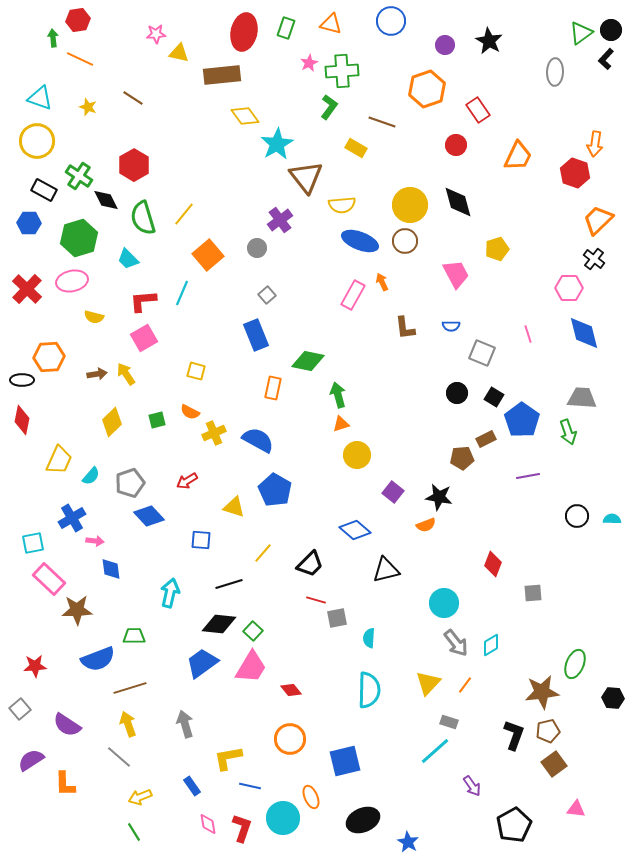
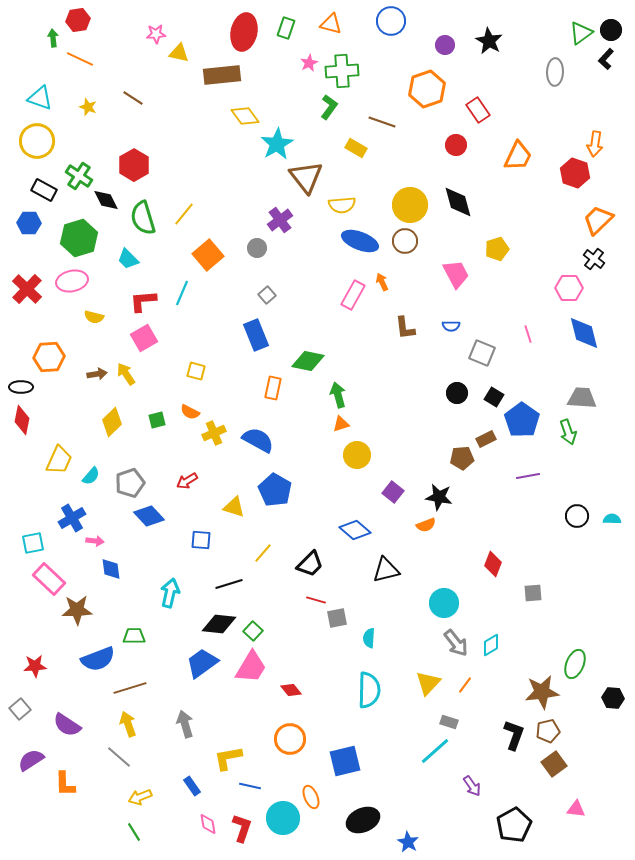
black ellipse at (22, 380): moved 1 px left, 7 px down
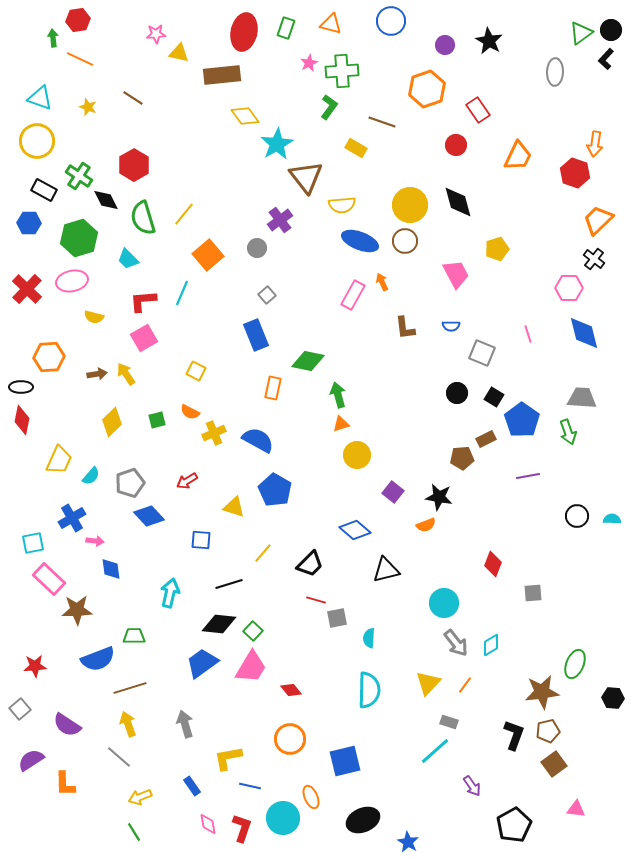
yellow square at (196, 371): rotated 12 degrees clockwise
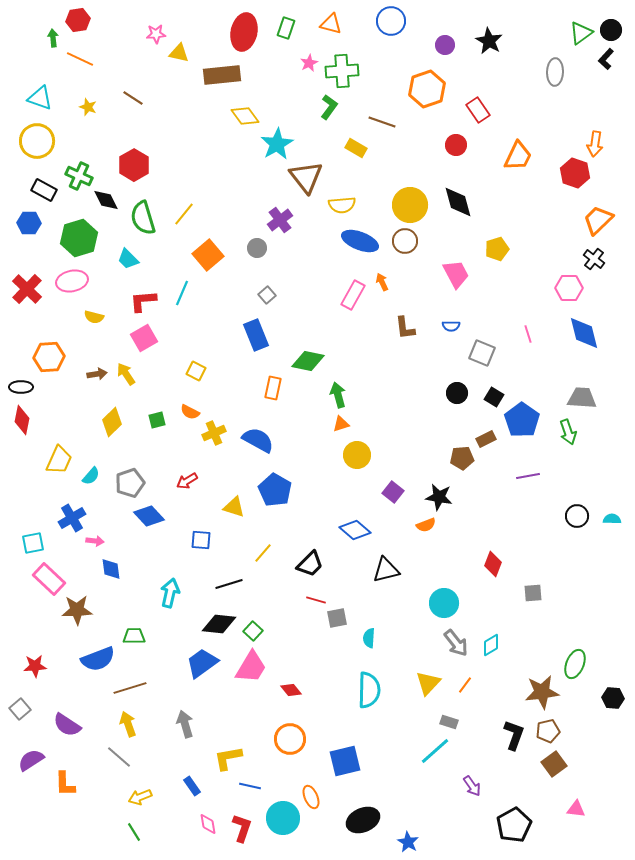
green cross at (79, 176): rotated 8 degrees counterclockwise
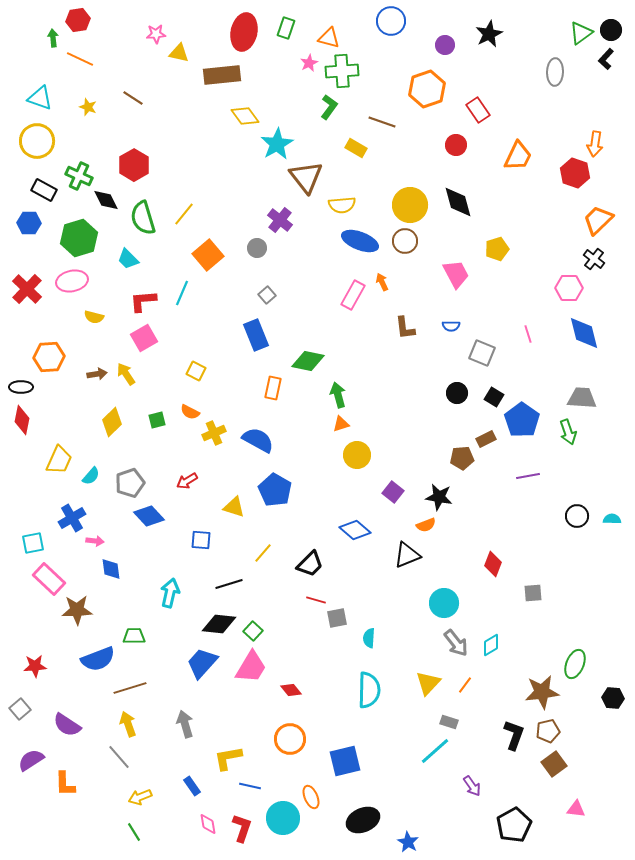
orange triangle at (331, 24): moved 2 px left, 14 px down
black star at (489, 41): moved 7 px up; rotated 16 degrees clockwise
purple cross at (280, 220): rotated 15 degrees counterclockwise
black triangle at (386, 570): moved 21 px right, 15 px up; rotated 8 degrees counterclockwise
blue trapezoid at (202, 663): rotated 12 degrees counterclockwise
gray line at (119, 757): rotated 8 degrees clockwise
